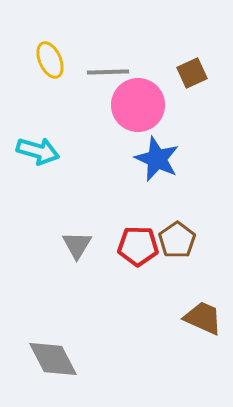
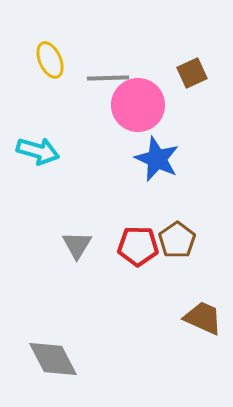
gray line: moved 6 px down
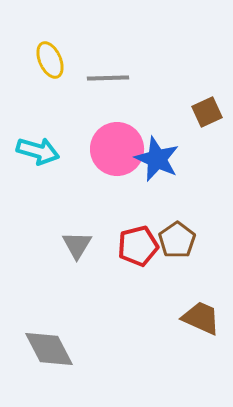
brown square: moved 15 px right, 39 px down
pink circle: moved 21 px left, 44 px down
red pentagon: rotated 15 degrees counterclockwise
brown trapezoid: moved 2 px left
gray diamond: moved 4 px left, 10 px up
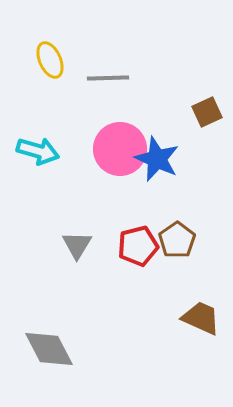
pink circle: moved 3 px right
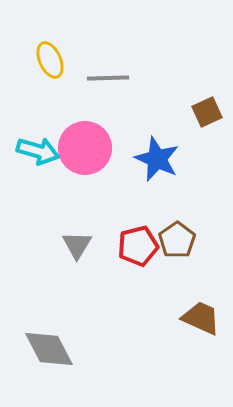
pink circle: moved 35 px left, 1 px up
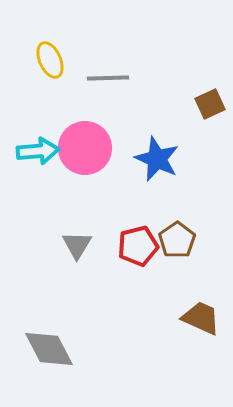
brown square: moved 3 px right, 8 px up
cyan arrow: rotated 21 degrees counterclockwise
